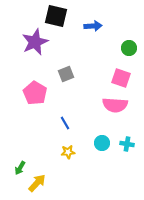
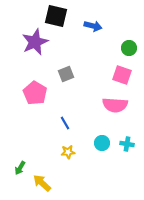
blue arrow: rotated 18 degrees clockwise
pink square: moved 1 px right, 3 px up
yellow arrow: moved 5 px right; rotated 90 degrees counterclockwise
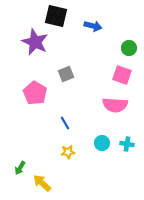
purple star: rotated 24 degrees counterclockwise
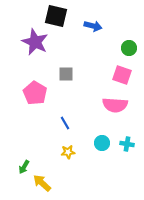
gray square: rotated 21 degrees clockwise
green arrow: moved 4 px right, 1 px up
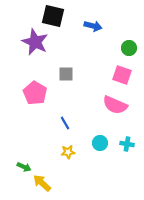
black square: moved 3 px left
pink semicircle: rotated 20 degrees clockwise
cyan circle: moved 2 px left
green arrow: rotated 96 degrees counterclockwise
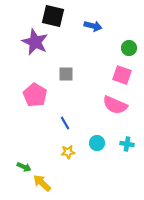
pink pentagon: moved 2 px down
cyan circle: moved 3 px left
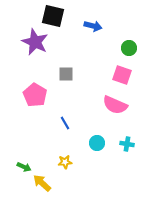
yellow star: moved 3 px left, 10 px down
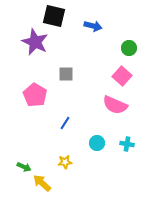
black square: moved 1 px right
pink square: moved 1 px down; rotated 24 degrees clockwise
blue line: rotated 64 degrees clockwise
